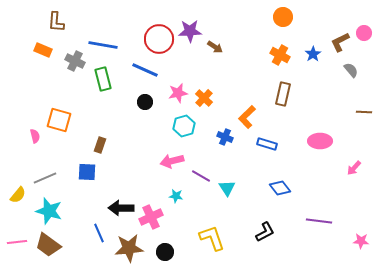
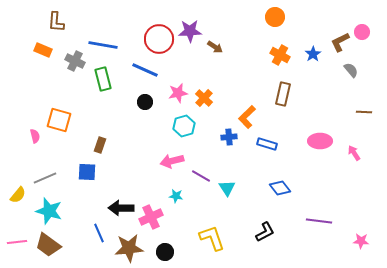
orange circle at (283, 17): moved 8 px left
pink circle at (364, 33): moved 2 px left, 1 px up
blue cross at (225, 137): moved 4 px right; rotated 28 degrees counterclockwise
pink arrow at (354, 168): moved 15 px up; rotated 105 degrees clockwise
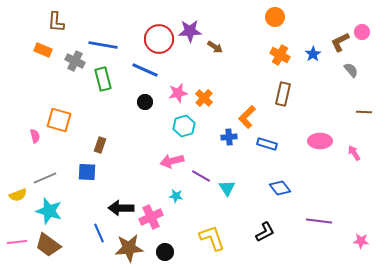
yellow semicircle at (18, 195): rotated 30 degrees clockwise
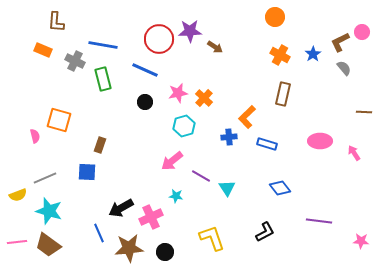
gray semicircle at (351, 70): moved 7 px left, 2 px up
pink arrow at (172, 161): rotated 25 degrees counterclockwise
black arrow at (121, 208): rotated 30 degrees counterclockwise
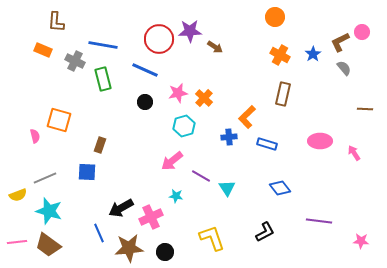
brown line at (364, 112): moved 1 px right, 3 px up
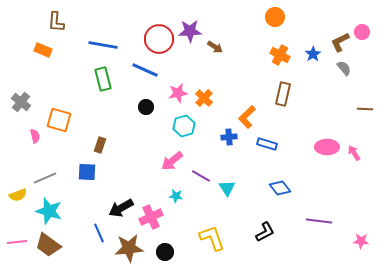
gray cross at (75, 61): moved 54 px left, 41 px down; rotated 12 degrees clockwise
black circle at (145, 102): moved 1 px right, 5 px down
pink ellipse at (320, 141): moved 7 px right, 6 px down
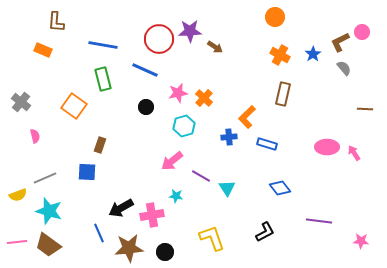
orange square at (59, 120): moved 15 px right, 14 px up; rotated 20 degrees clockwise
pink cross at (151, 217): moved 1 px right, 2 px up; rotated 15 degrees clockwise
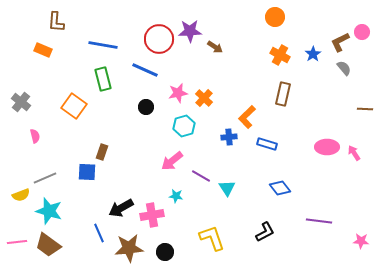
brown rectangle at (100, 145): moved 2 px right, 7 px down
yellow semicircle at (18, 195): moved 3 px right
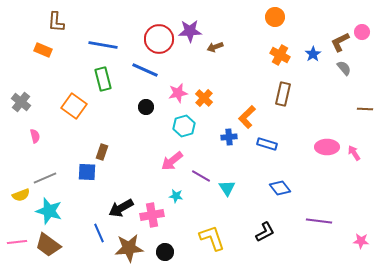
brown arrow at (215, 47): rotated 126 degrees clockwise
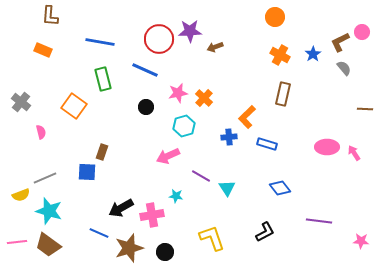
brown L-shape at (56, 22): moved 6 px left, 6 px up
blue line at (103, 45): moved 3 px left, 3 px up
pink semicircle at (35, 136): moved 6 px right, 4 px up
pink arrow at (172, 161): moved 4 px left, 5 px up; rotated 15 degrees clockwise
blue line at (99, 233): rotated 42 degrees counterclockwise
brown star at (129, 248): rotated 12 degrees counterclockwise
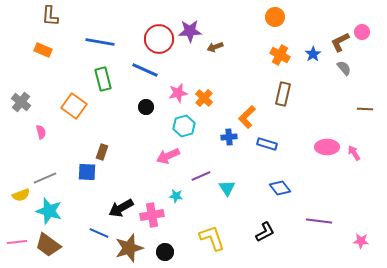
purple line at (201, 176): rotated 54 degrees counterclockwise
